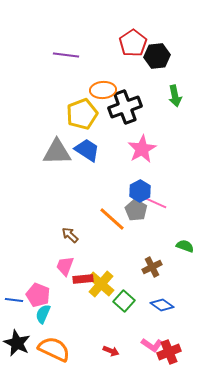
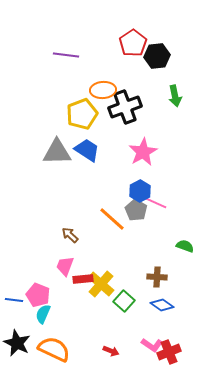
pink star: moved 1 px right, 3 px down
brown cross: moved 5 px right, 10 px down; rotated 30 degrees clockwise
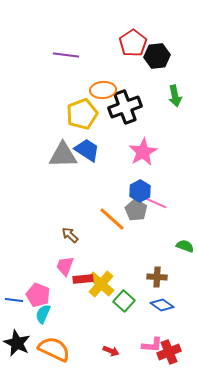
gray triangle: moved 6 px right, 3 px down
pink L-shape: rotated 30 degrees counterclockwise
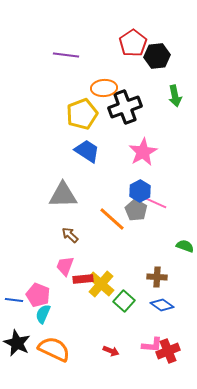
orange ellipse: moved 1 px right, 2 px up
blue trapezoid: moved 1 px down
gray triangle: moved 40 px down
red cross: moved 1 px left, 1 px up
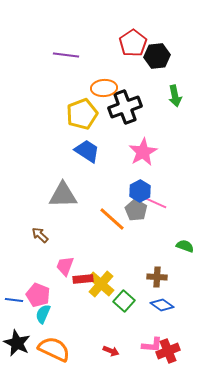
brown arrow: moved 30 px left
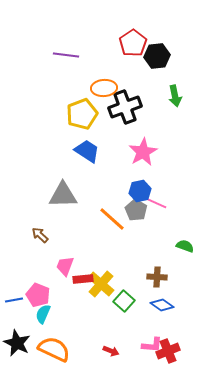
blue hexagon: rotated 15 degrees clockwise
blue line: rotated 18 degrees counterclockwise
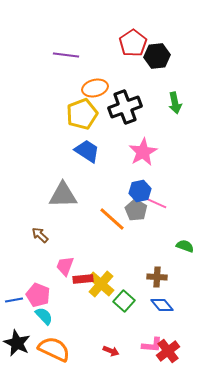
orange ellipse: moved 9 px left; rotated 10 degrees counterclockwise
green arrow: moved 7 px down
blue diamond: rotated 15 degrees clockwise
cyan semicircle: moved 1 px right, 2 px down; rotated 114 degrees clockwise
red cross: rotated 15 degrees counterclockwise
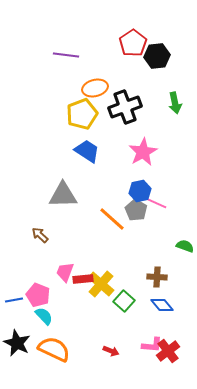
pink trapezoid: moved 6 px down
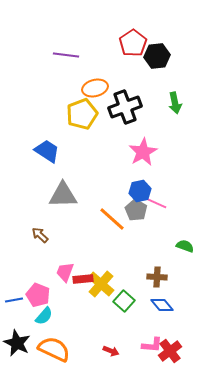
blue trapezoid: moved 40 px left
cyan semicircle: rotated 84 degrees clockwise
red cross: moved 2 px right
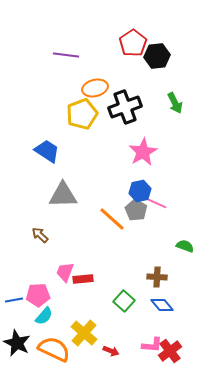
green arrow: rotated 15 degrees counterclockwise
yellow cross: moved 17 px left, 49 px down
pink pentagon: rotated 25 degrees counterclockwise
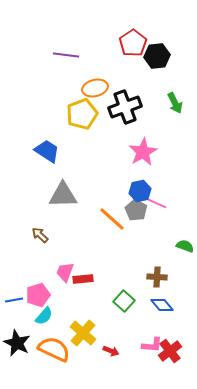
pink pentagon: rotated 15 degrees counterclockwise
yellow cross: moved 1 px left
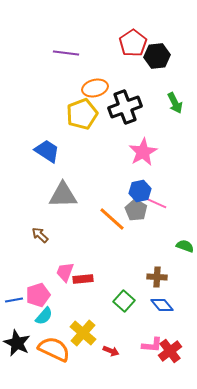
purple line: moved 2 px up
